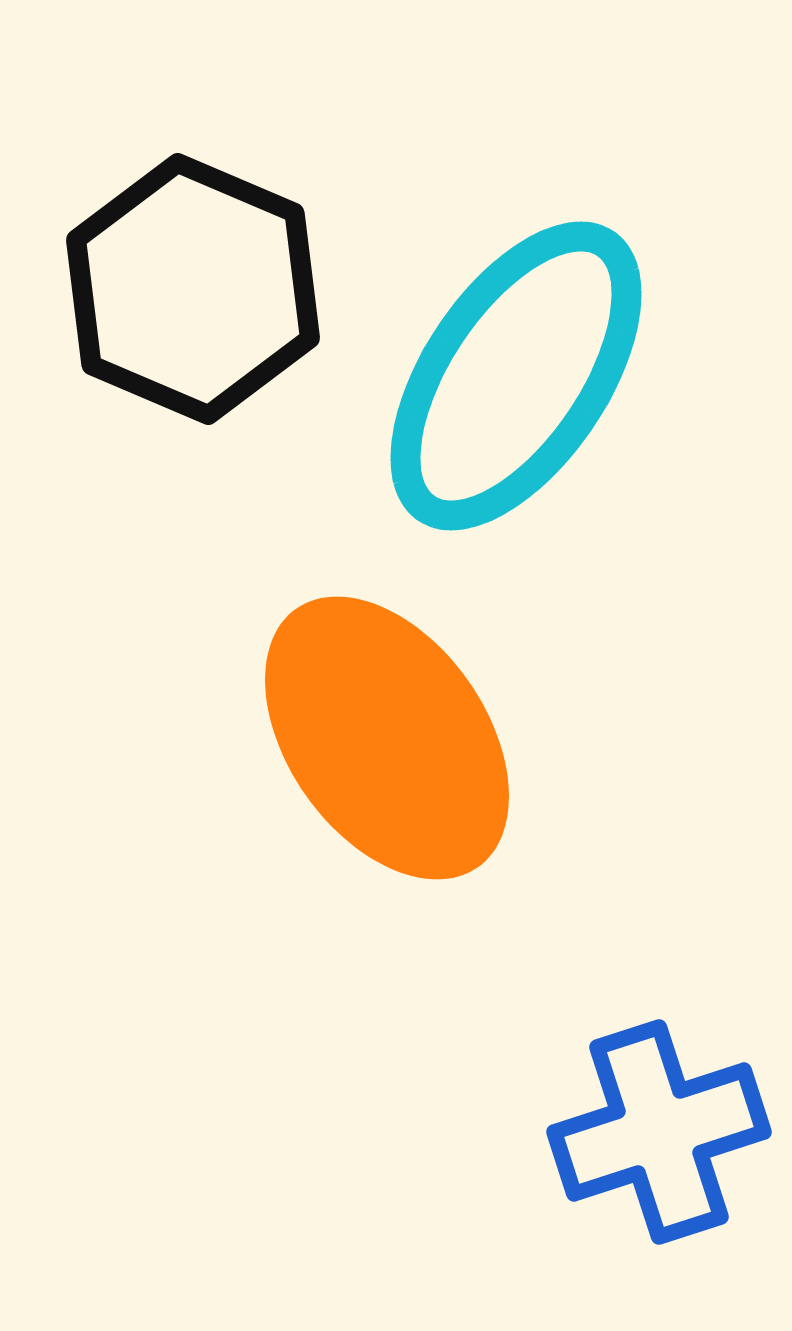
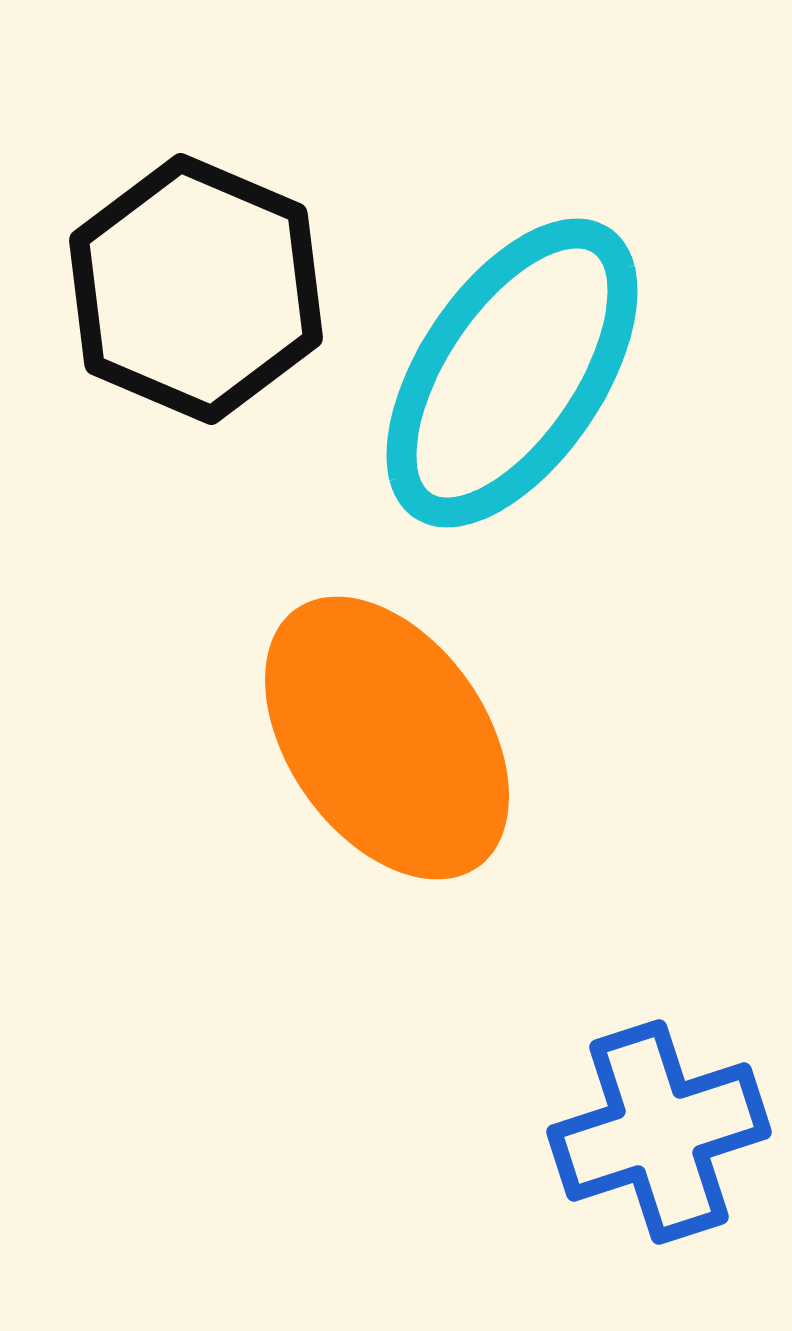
black hexagon: moved 3 px right
cyan ellipse: moved 4 px left, 3 px up
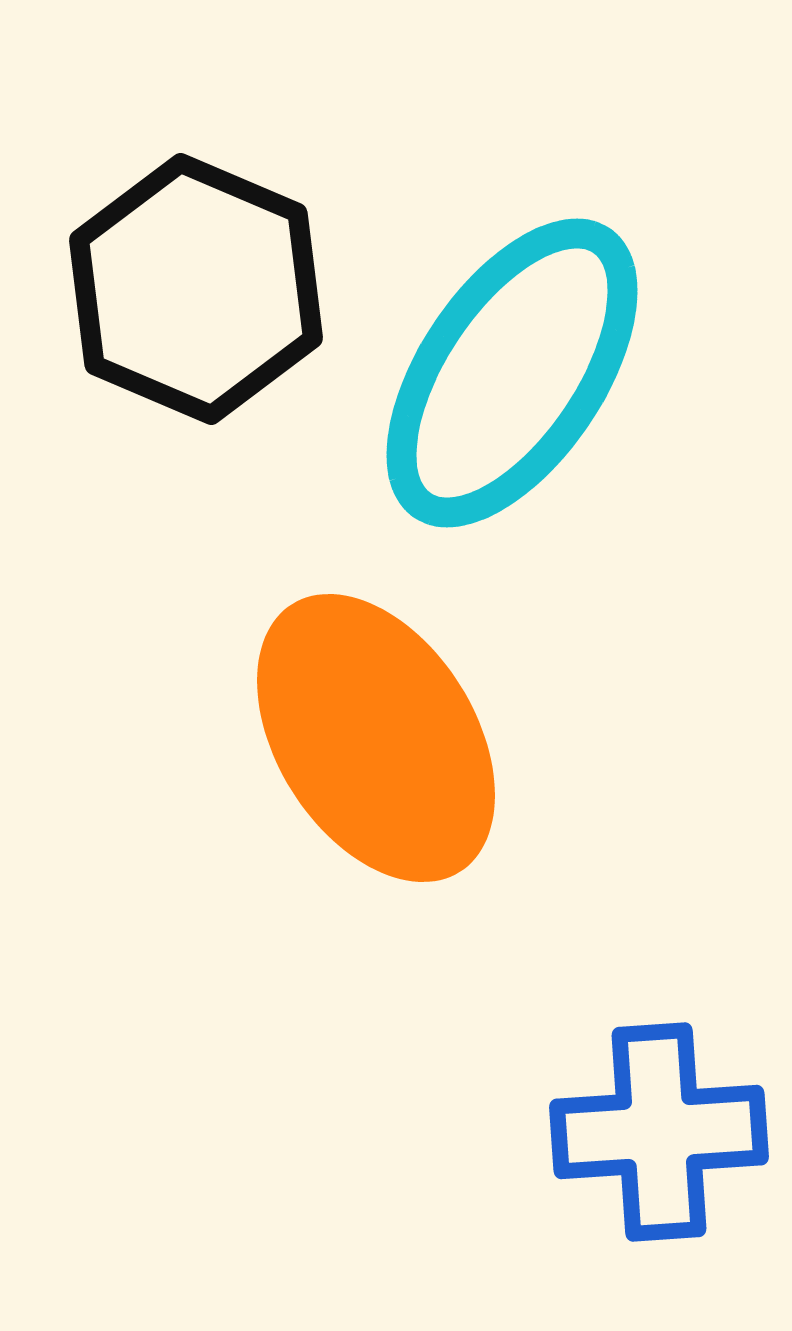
orange ellipse: moved 11 px left; rotated 3 degrees clockwise
blue cross: rotated 14 degrees clockwise
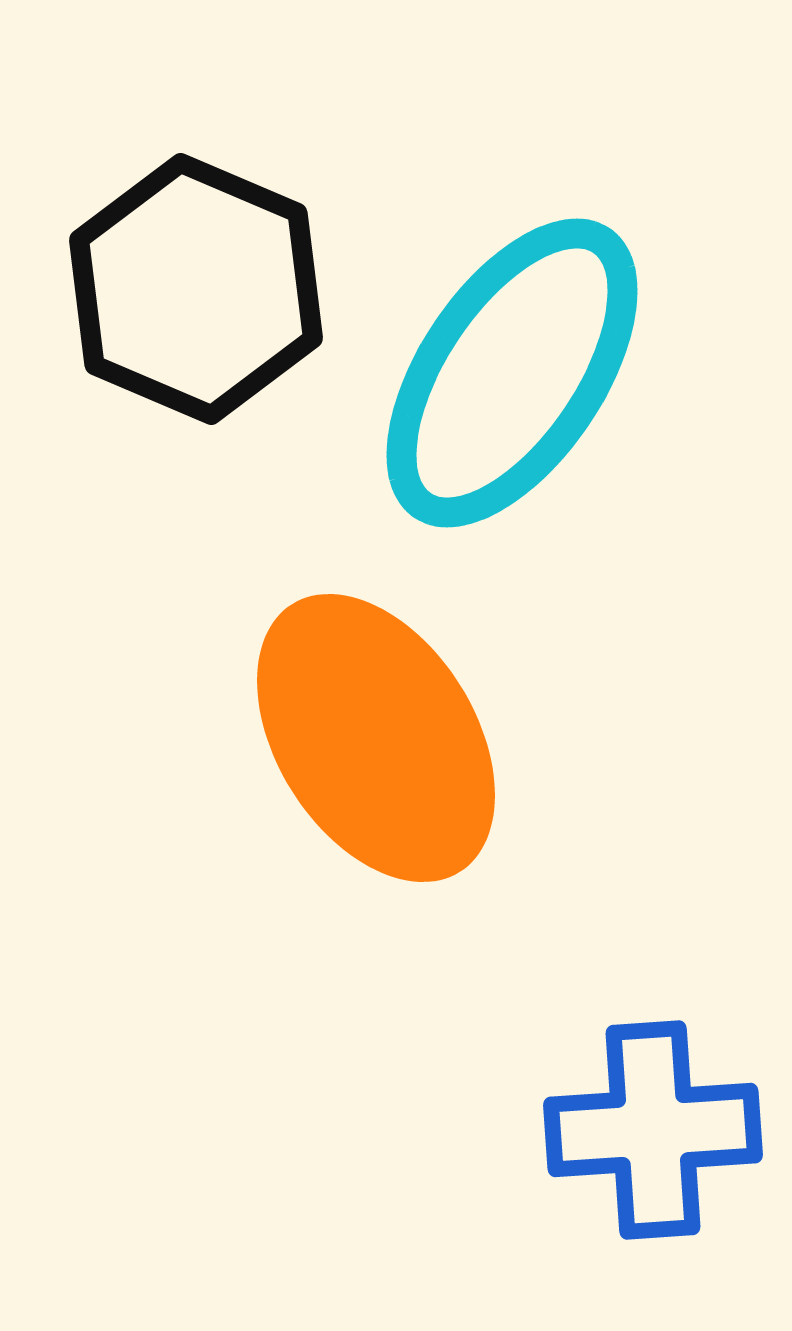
blue cross: moved 6 px left, 2 px up
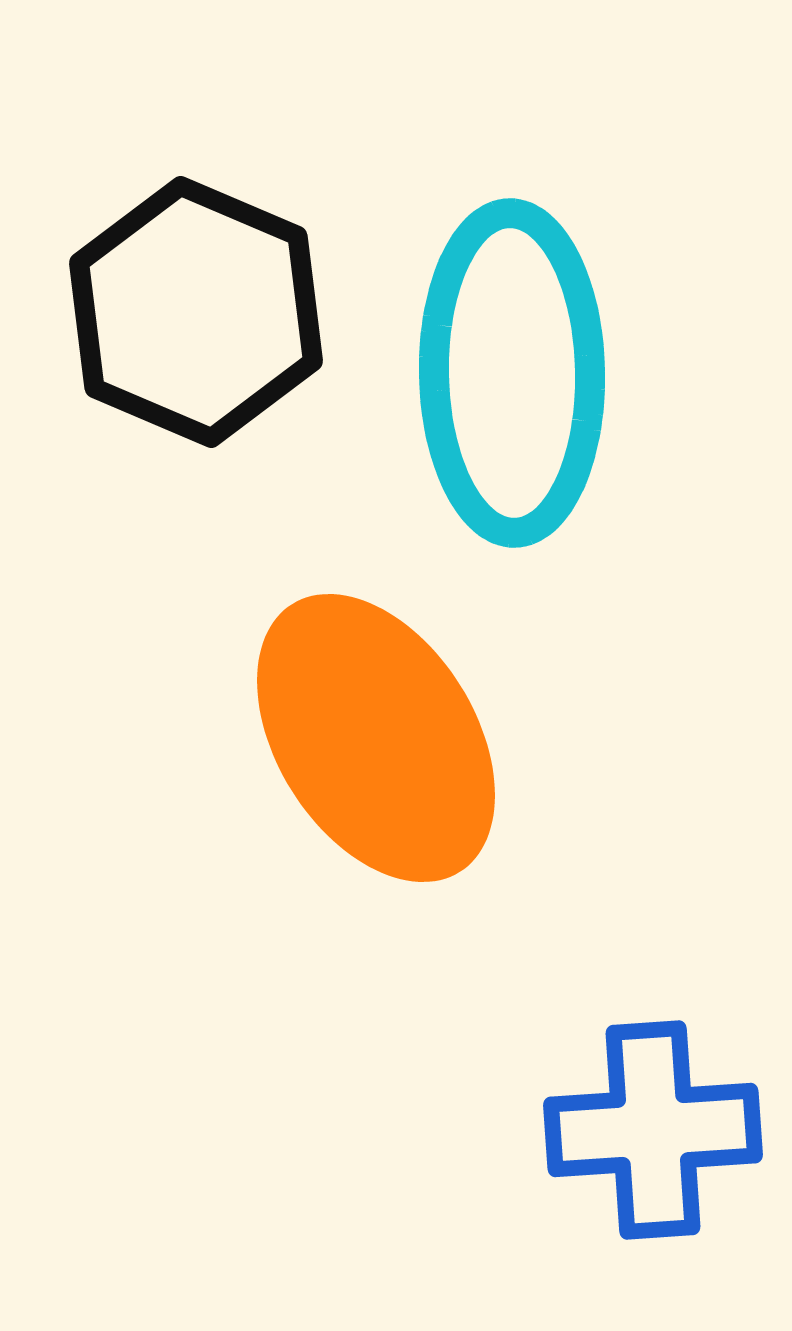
black hexagon: moved 23 px down
cyan ellipse: rotated 35 degrees counterclockwise
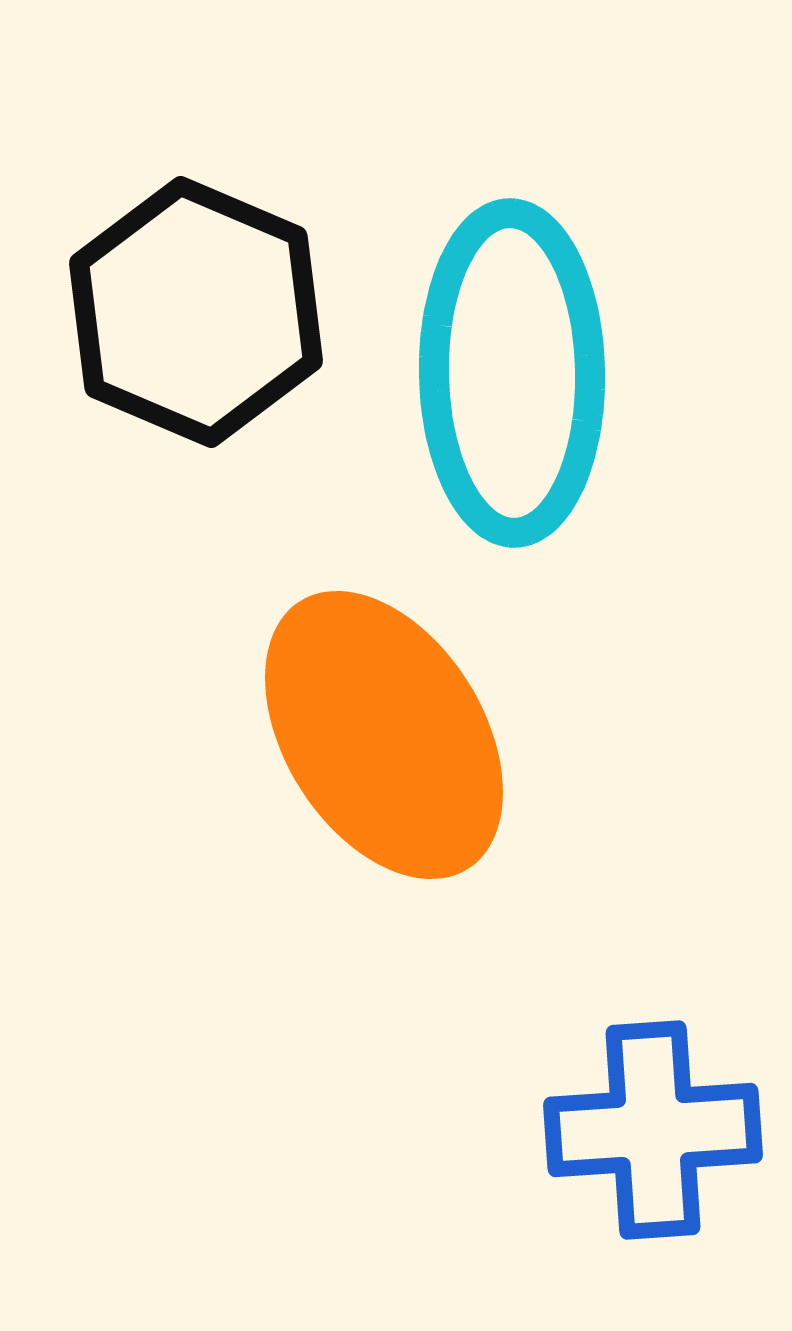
orange ellipse: moved 8 px right, 3 px up
